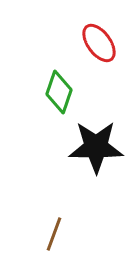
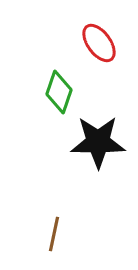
black star: moved 2 px right, 5 px up
brown line: rotated 8 degrees counterclockwise
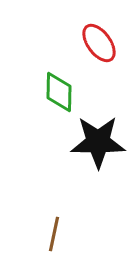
green diamond: rotated 18 degrees counterclockwise
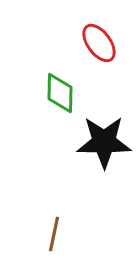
green diamond: moved 1 px right, 1 px down
black star: moved 6 px right
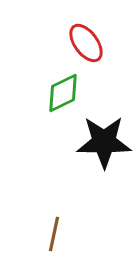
red ellipse: moved 13 px left
green diamond: moved 3 px right; rotated 63 degrees clockwise
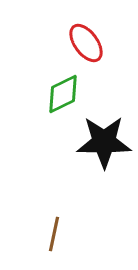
green diamond: moved 1 px down
